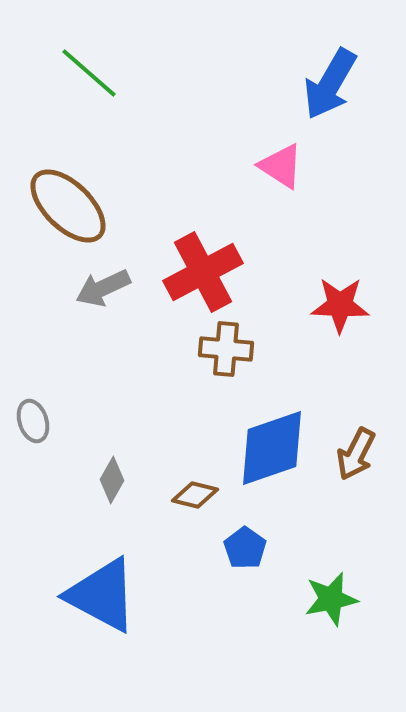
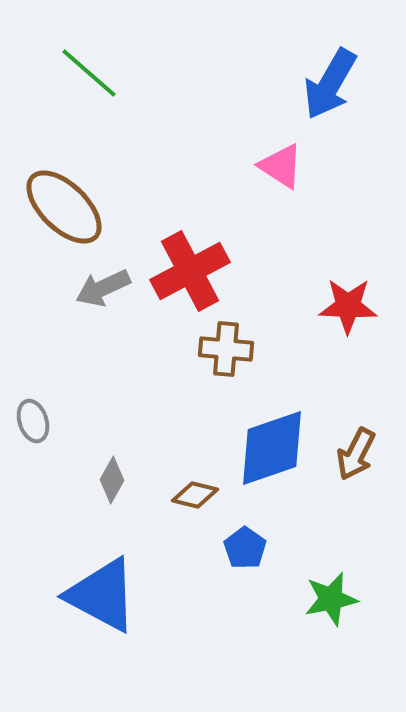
brown ellipse: moved 4 px left, 1 px down
red cross: moved 13 px left, 1 px up
red star: moved 8 px right, 1 px down
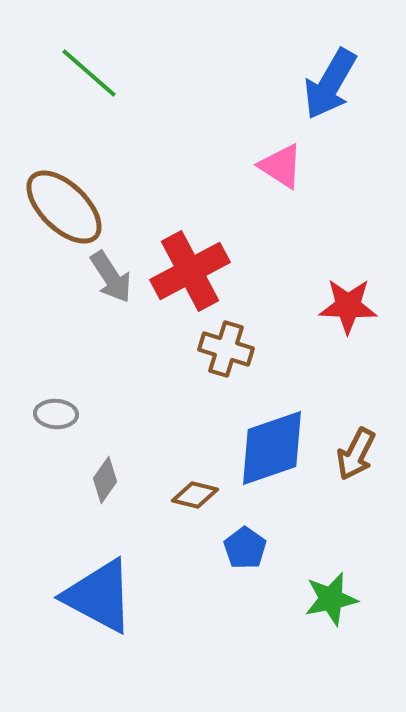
gray arrow: moved 8 px right, 11 px up; rotated 98 degrees counterclockwise
brown cross: rotated 12 degrees clockwise
gray ellipse: moved 23 px right, 7 px up; rotated 69 degrees counterclockwise
gray diamond: moved 7 px left; rotated 6 degrees clockwise
blue triangle: moved 3 px left, 1 px down
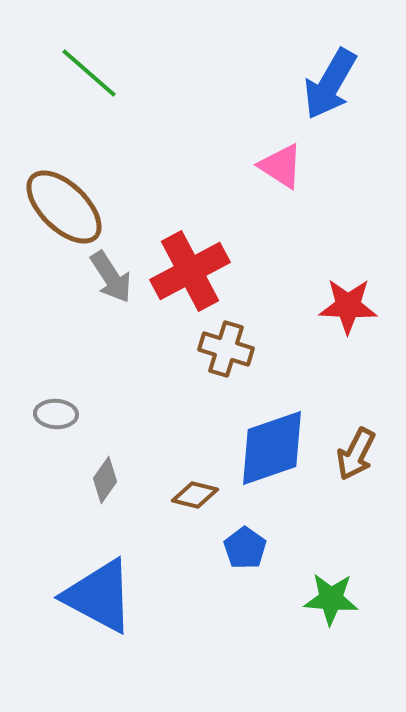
green star: rotated 16 degrees clockwise
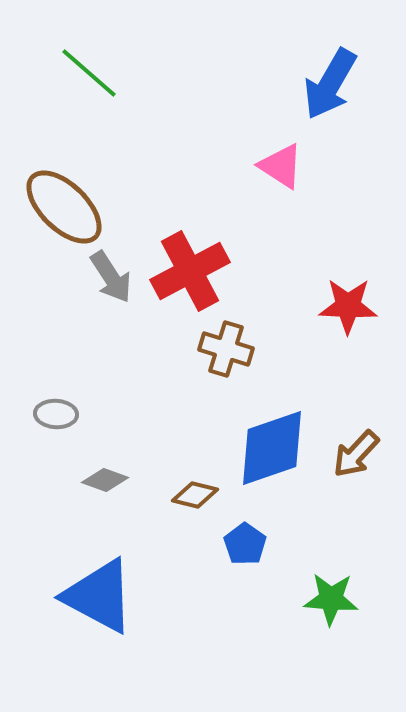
brown arrow: rotated 16 degrees clockwise
gray diamond: rotated 75 degrees clockwise
blue pentagon: moved 4 px up
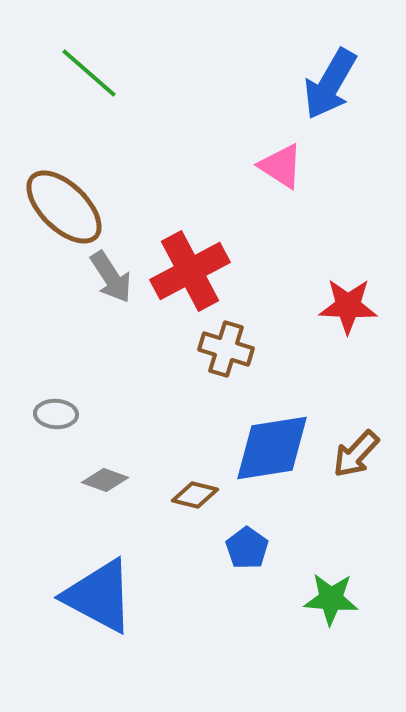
blue diamond: rotated 10 degrees clockwise
blue pentagon: moved 2 px right, 4 px down
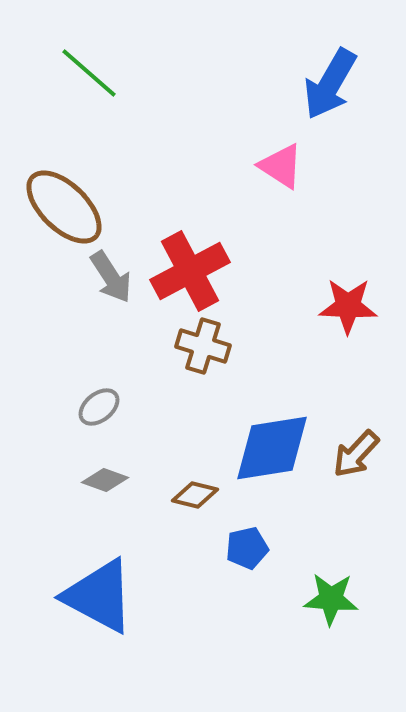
brown cross: moved 23 px left, 3 px up
gray ellipse: moved 43 px right, 7 px up; rotated 42 degrees counterclockwise
blue pentagon: rotated 24 degrees clockwise
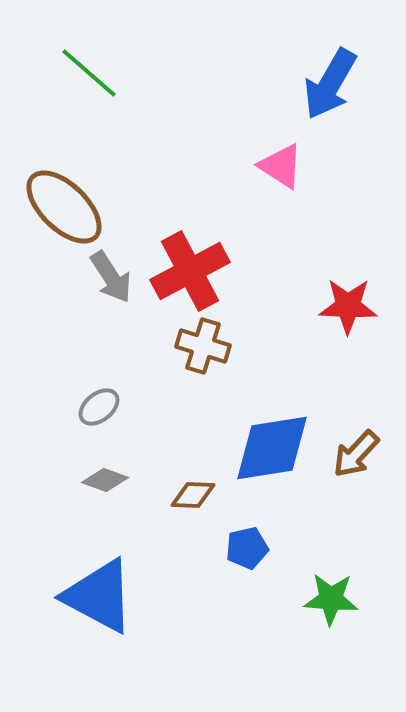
brown diamond: moved 2 px left; rotated 12 degrees counterclockwise
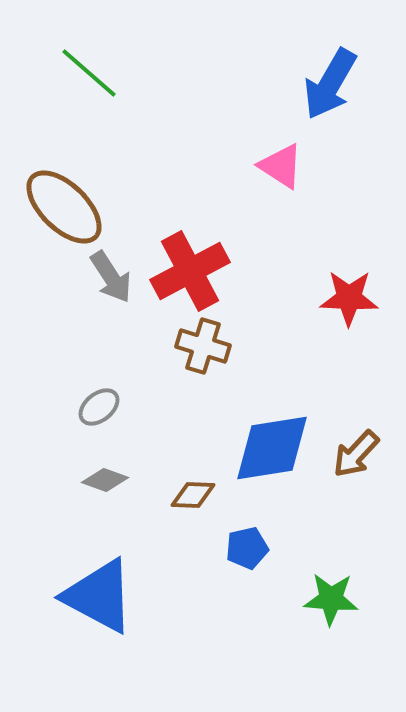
red star: moved 1 px right, 8 px up
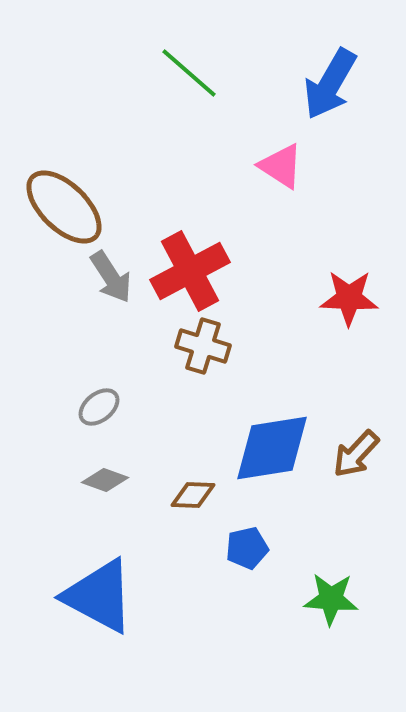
green line: moved 100 px right
